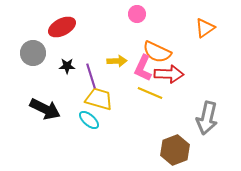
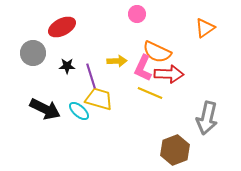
cyan ellipse: moved 10 px left, 9 px up
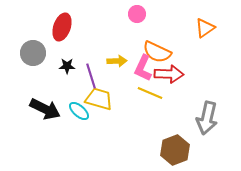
red ellipse: rotated 44 degrees counterclockwise
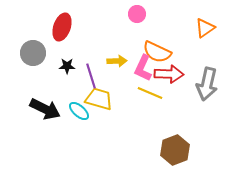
gray arrow: moved 34 px up
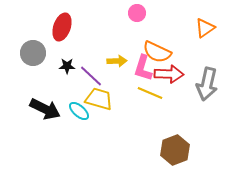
pink circle: moved 1 px up
pink L-shape: rotated 8 degrees counterclockwise
purple line: rotated 30 degrees counterclockwise
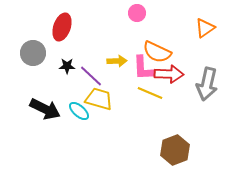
pink L-shape: rotated 20 degrees counterclockwise
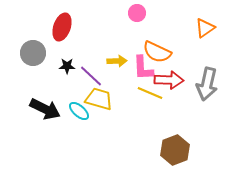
red arrow: moved 6 px down
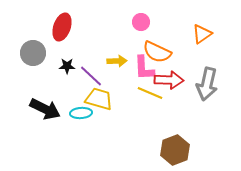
pink circle: moved 4 px right, 9 px down
orange triangle: moved 3 px left, 6 px down
pink L-shape: moved 1 px right
cyan ellipse: moved 2 px right, 2 px down; rotated 45 degrees counterclockwise
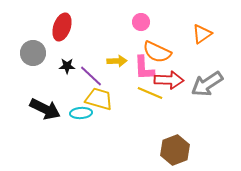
gray arrow: rotated 44 degrees clockwise
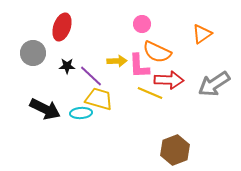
pink circle: moved 1 px right, 2 px down
pink L-shape: moved 5 px left, 2 px up
gray arrow: moved 7 px right
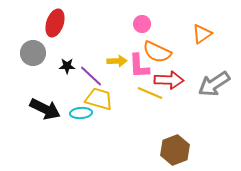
red ellipse: moved 7 px left, 4 px up
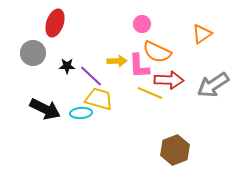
gray arrow: moved 1 px left, 1 px down
